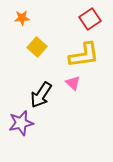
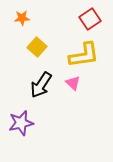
black arrow: moved 10 px up
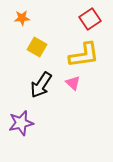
yellow square: rotated 12 degrees counterclockwise
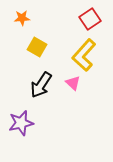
yellow L-shape: rotated 140 degrees clockwise
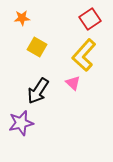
black arrow: moved 3 px left, 6 px down
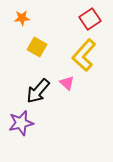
pink triangle: moved 6 px left
black arrow: rotated 8 degrees clockwise
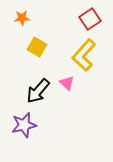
purple star: moved 3 px right, 2 px down
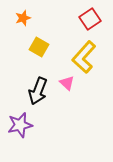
orange star: moved 1 px right; rotated 14 degrees counterclockwise
yellow square: moved 2 px right
yellow L-shape: moved 2 px down
black arrow: rotated 20 degrees counterclockwise
purple star: moved 4 px left
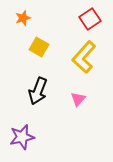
pink triangle: moved 11 px right, 16 px down; rotated 28 degrees clockwise
purple star: moved 2 px right, 12 px down
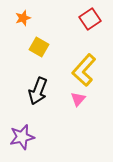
yellow L-shape: moved 13 px down
